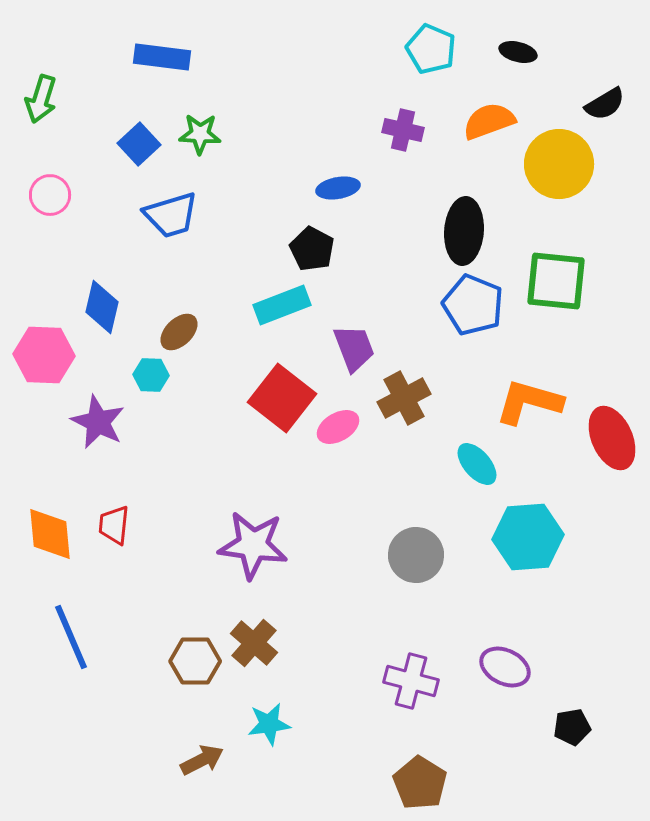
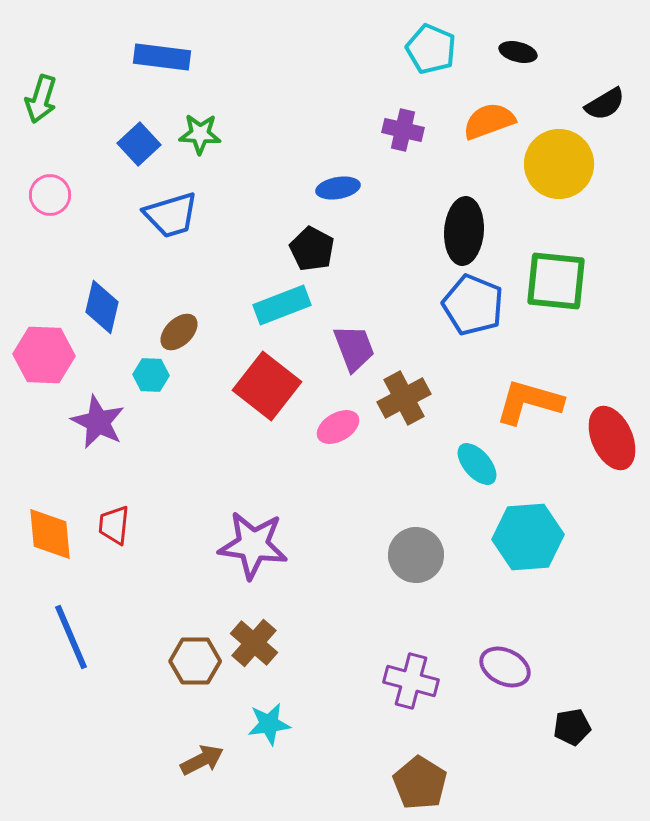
red square at (282, 398): moved 15 px left, 12 px up
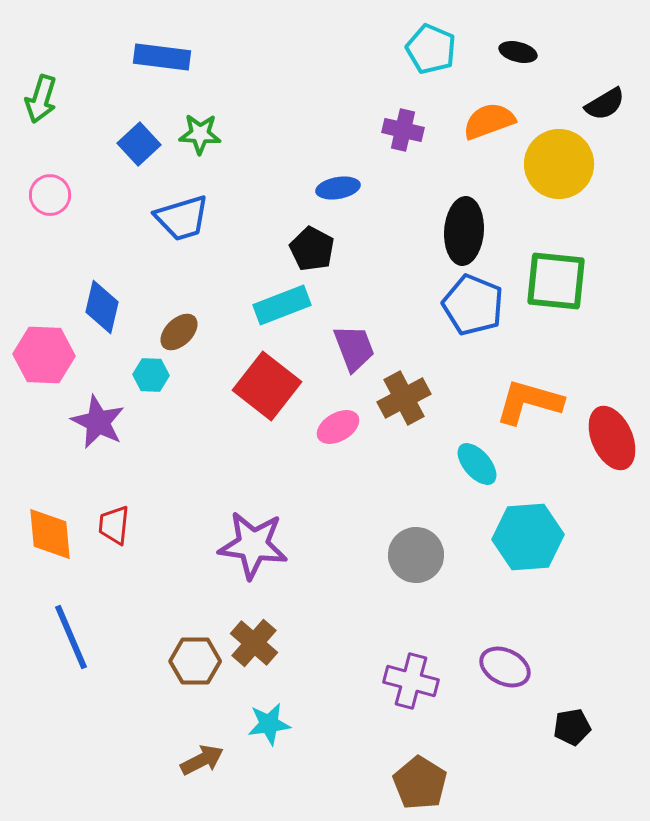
blue trapezoid at (171, 215): moved 11 px right, 3 px down
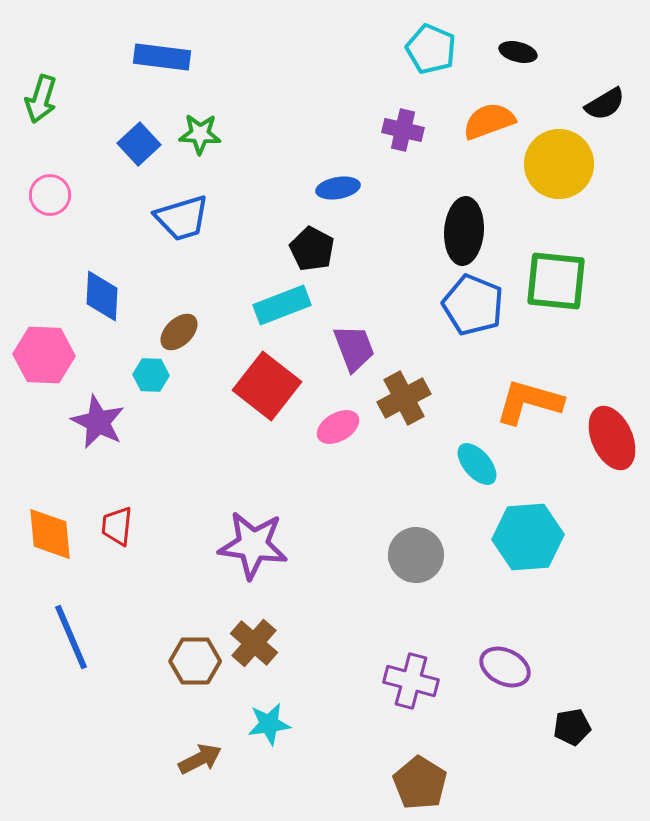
blue diamond at (102, 307): moved 11 px up; rotated 10 degrees counterclockwise
red trapezoid at (114, 525): moved 3 px right, 1 px down
brown arrow at (202, 760): moved 2 px left, 1 px up
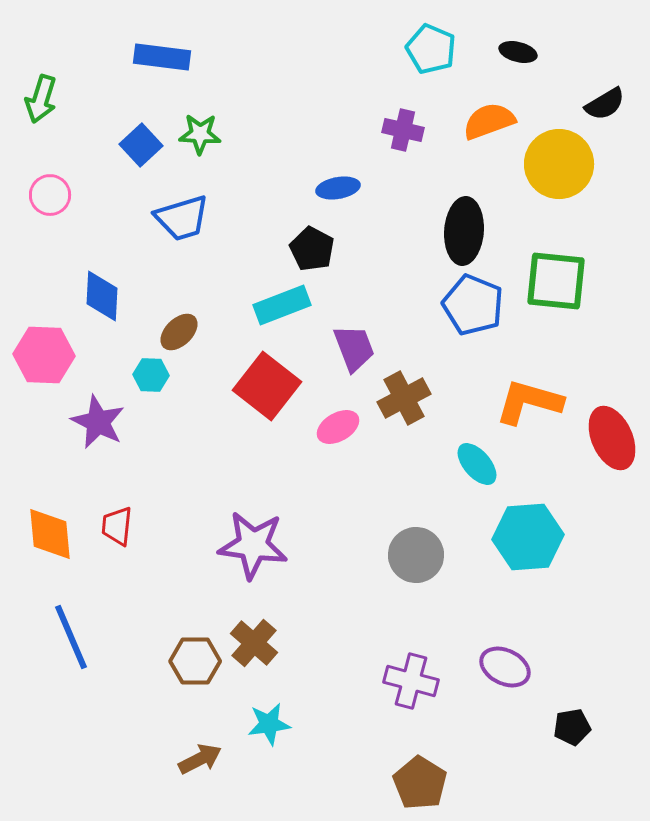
blue square at (139, 144): moved 2 px right, 1 px down
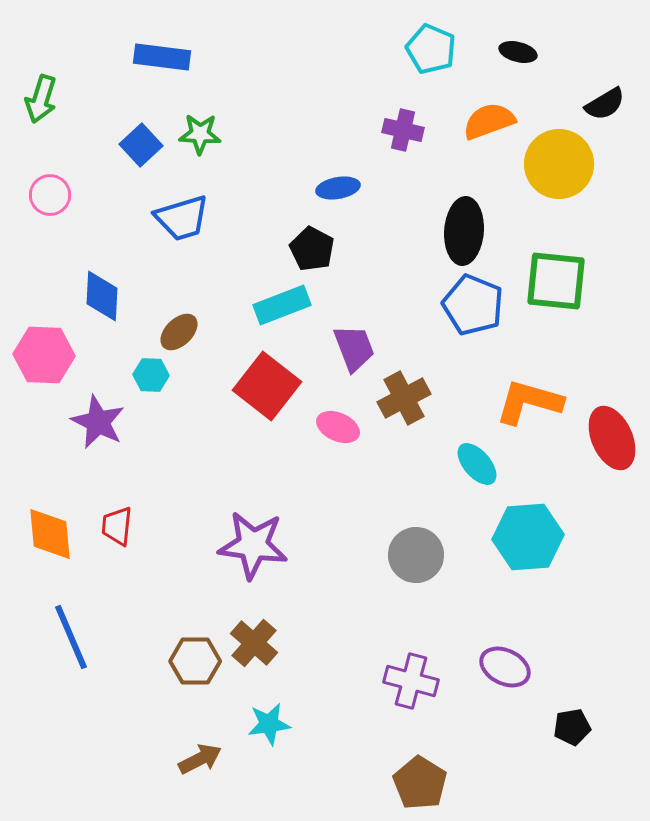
pink ellipse at (338, 427): rotated 54 degrees clockwise
